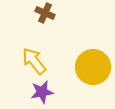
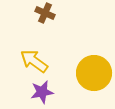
yellow arrow: rotated 16 degrees counterclockwise
yellow circle: moved 1 px right, 6 px down
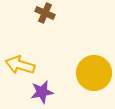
yellow arrow: moved 14 px left, 4 px down; rotated 20 degrees counterclockwise
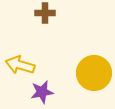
brown cross: rotated 24 degrees counterclockwise
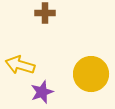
yellow circle: moved 3 px left, 1 px down
purple star: rotated 10 degrees counterclockwise
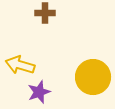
yellow circle: moved 2 px right, 3 px down
purple star: moved 3 px left
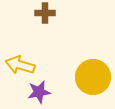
purple star: rotated 10 degrees clockwise
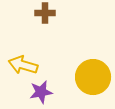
yellow arrow: moved 3 px right
purple star: moved 2 px right
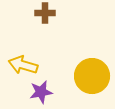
yellow circle: moved 1 px left, 1 px up
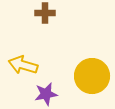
purple star: moved 5 px right, 2 px down
